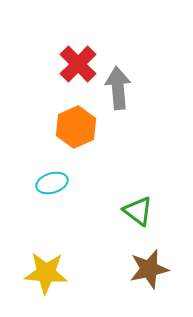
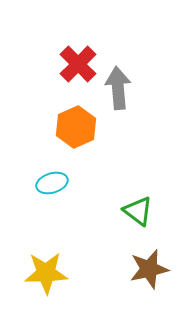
yellow star: rotated 6 degrees counterclockwise
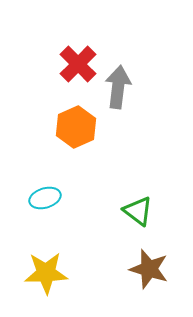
gray arrow: moved 1 px up; rotated 12 degrees clockwise
cyan ellipse: moved 7 px left, 15 px down
brown star: rotated 30 degrees clockwise
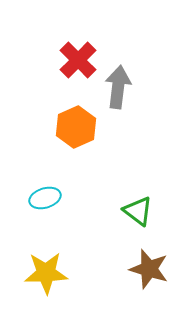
red cross: moved 4 px up
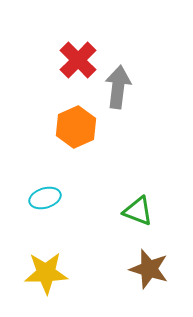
green triangle: rotated 16 degrees counterclockwise
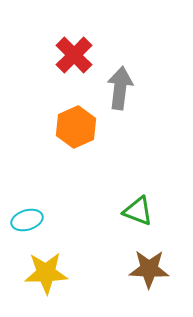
red cross: moved 4 px left, 5 px up
gray arrow: moved 2 px right, 1 px down
cyan ellipse: moved 18 px left, 22 px down
brown star: rotated 15 degrees counterclockwise
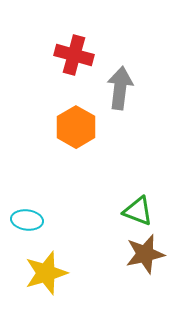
red cross: rotated 30 degrees counterclockwise
orange hexagon: rotated 6 degrees counterclockwise
cyan ellipse: rotated 24 degrees clockwise
brown star: moved 4 px left, 15 px up; rotated 15 degrees counterclockwise
yellow star: rotated 15 degrees counterclockwise
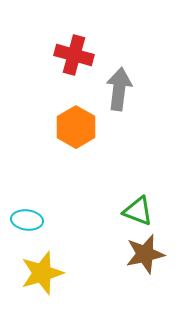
gray arrow: moved 1 px left, 1 px down
yellow star: moved 4 px left
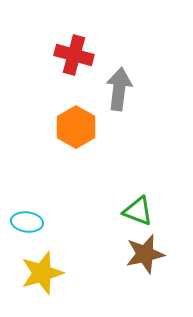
cyan ellipse: moved 2 px down
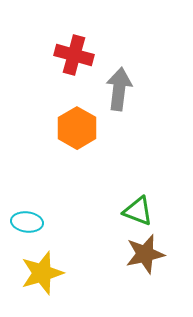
orange hexagon: moved 1 px right, 1 px down
